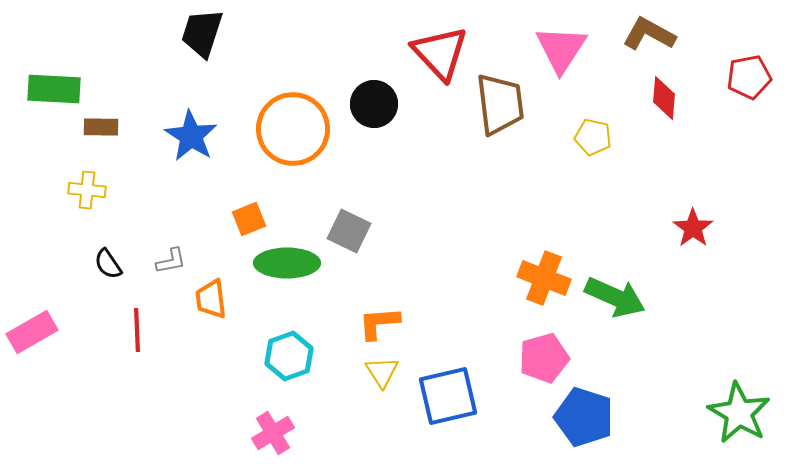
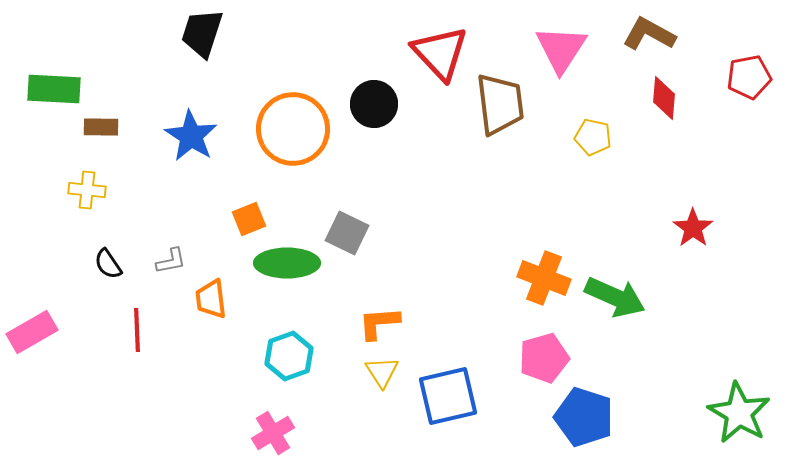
gray square: moved 2 px left, 2 px down
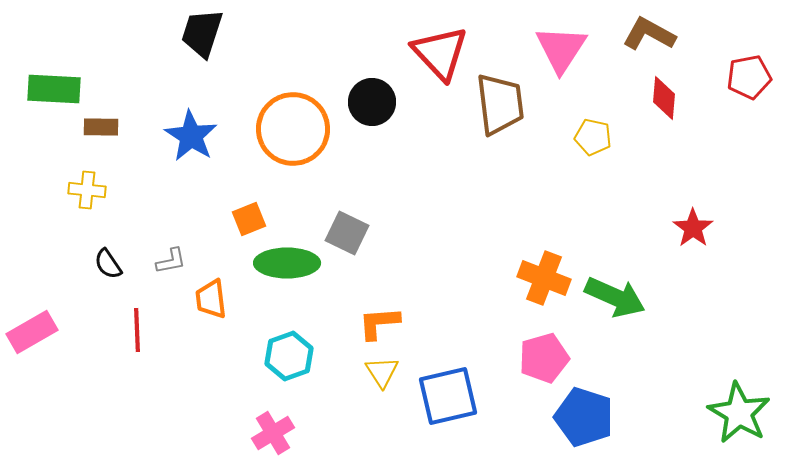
black circle: moved 2 px left, 2 px up
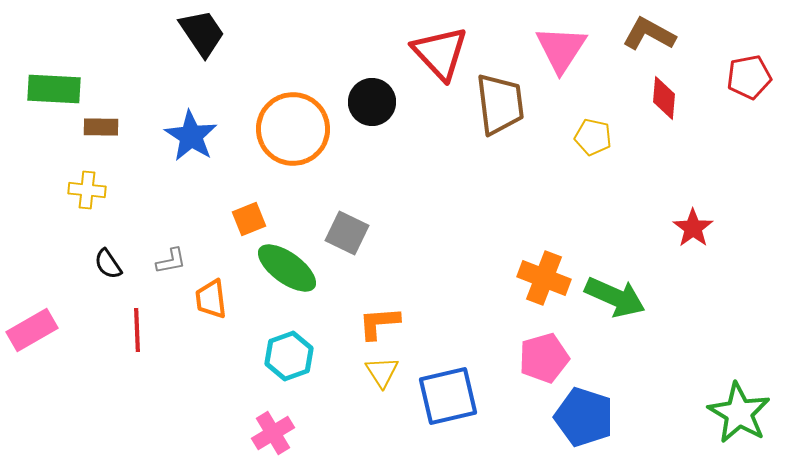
black trapezoid: rotated 128 degrees clockwise
green ellipse: moved 5 px down; rotated 36 degrees clockwise
pink rectangle: moved 2 px up
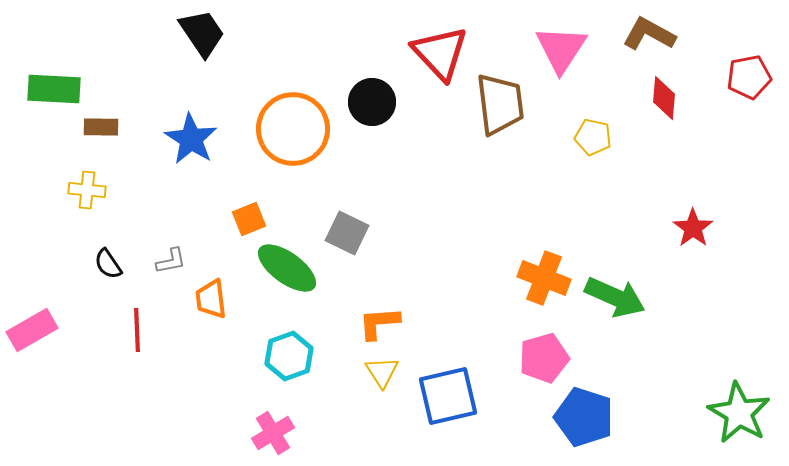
blue star: moved 3 px down
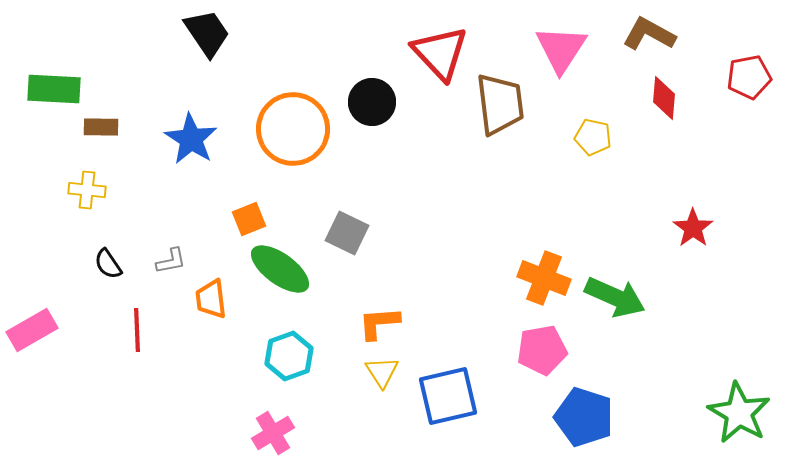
black trapezoid: moved 5 px right
green ellipse: moved 7 px left, 1 px down
pink pentagon: moved 2 px left, 8 px up; rotated 6 degrees clockwise
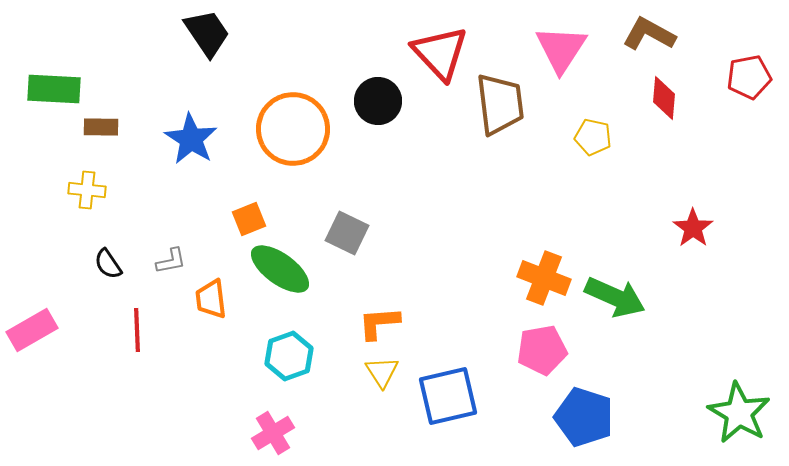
black circle: moved 6 px right, 1 px up
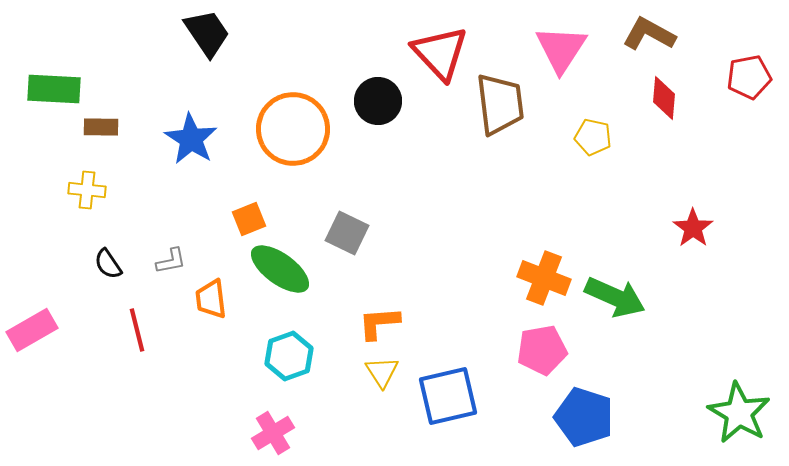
red line: rotated 12 degrees counterclockwise
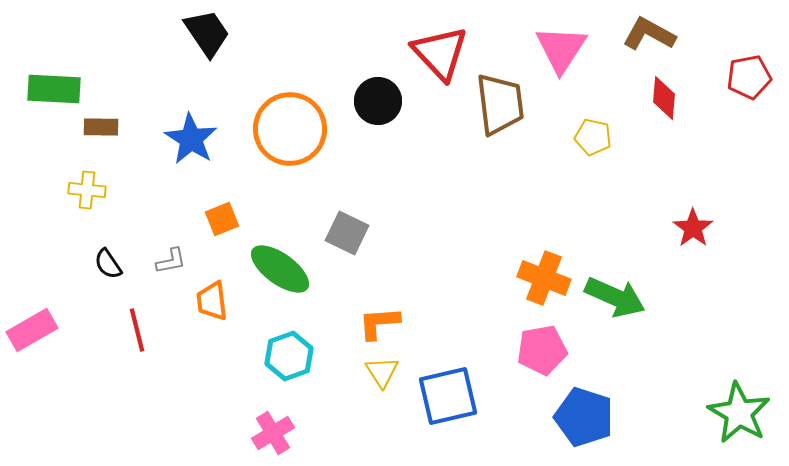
orange circle: moved 3 px left
orange square: moved 27 px left
orange trapezoid: moved 1 px right, 2 px down
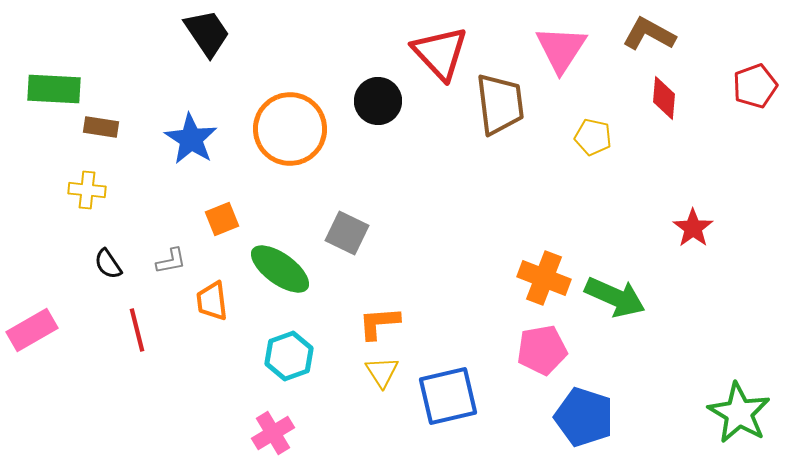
red pentagon: moved 6 px right, 9 px down; rotated 9 degrees counterclockwise
brown rectangle: rotated 8 degrees clockwise
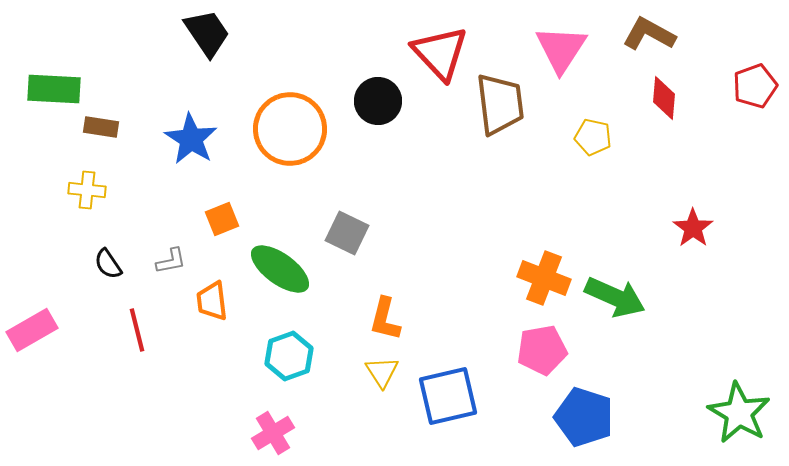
orange L-shape: moved 6 px right, 4 px up; rotated 72 degrees counterclockwise
